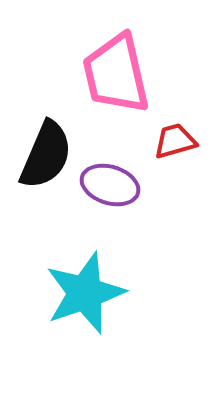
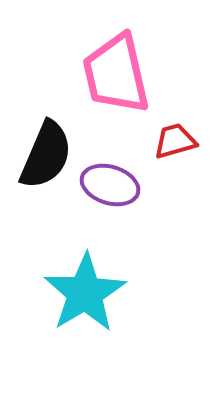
cyan star: rotated 12 degrees counterclockwise
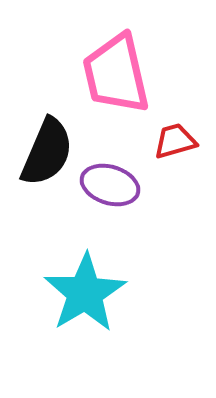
black semicircle: moved 1 px right, 3 px up
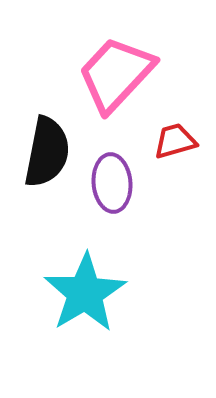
pink trapezoid: rotated 56 degrees clockwise
black semicircle: rotated 12 degrees counterclockwise
purple ellipse: moved 2 px right, 2 px up; rotated 68 degrees clockwise
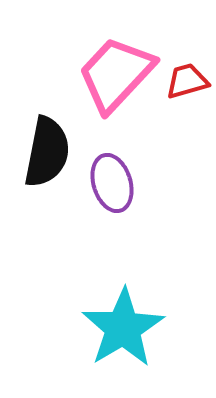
red trapezoid: moved 12 px right, 60 px up
purple ellipse: rotated 12 degrees counterclockwise
cyan star: moved 38 px right, 35 px down
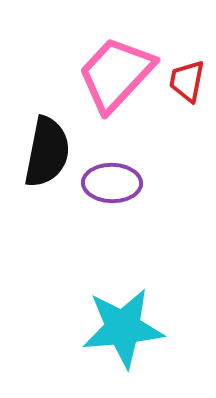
red trapezoid: rotated 63 degrees counterclockwise
purple ellipse: rotated 72 degrees counterclockwise
cyan star: rotated 26 degrees clockwise
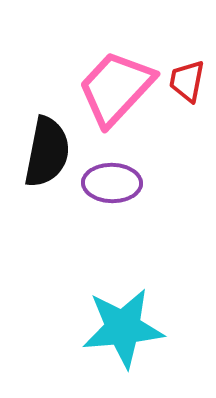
pink trapezoid: moved 14 px down
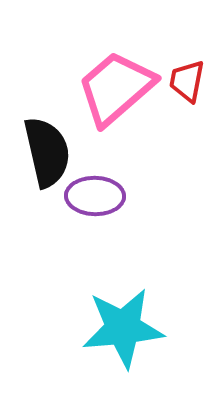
pink trapezoid: rotated 6 degrees clockwise
black semicircle: rotated 24 degrees counterclockwise
purple ellipse: moved 17 px left, 13 px down
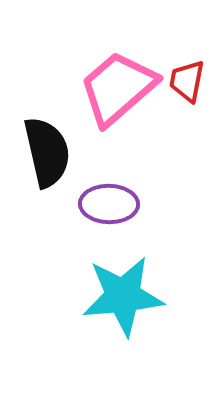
pink trapezoid: moved 2 px right
purple ellipse: moved 14 px right, 8 px down
cyan star: moved 32 px up
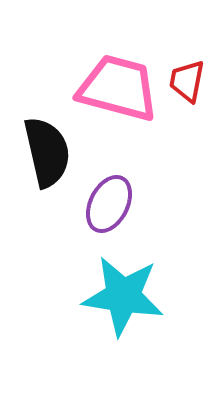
pink trapezoid: rotated 56 degrees clockwise
purple ellipse: rotated 64 degrees counterclockwise
cyan star: rotated 14 degrees clockwise
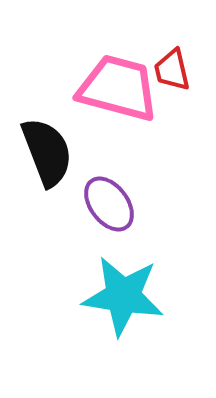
red trapezoid: moved 15 px left, 11 px up; rotated 24 degrees counterclockwise
black semicircle: rotated 8 degrees counterclockwise
purple ellipse: rotated 64 degrees counterclockwise
